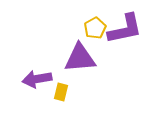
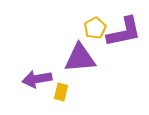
purple L-shape: moved 1 px left, 3 px down
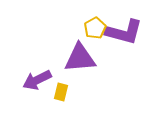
purple L-shape: rotated 27 degrees clockwise
purple arrow: moved 1 px down; rotated 16 degrees counterclockwise
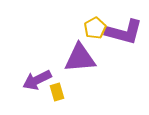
yellow rectangle: moved 4 px left; rotated 30 degrees counterclockwise
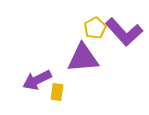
purple L-shape: rotated 33 degrees clockwise
purple triangle: moved 3 px right
yellow rectangle: rotated 24 degrees clockwise
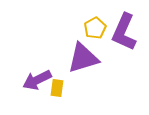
purple L-shape: rotated 66 degrees clockwise
purple triangle: rotated 12 degrees counterclockwise
yellow rectangle: moved 4 px up
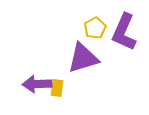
purple arrow: moved 4 px down; rotated 24 degrees clockwise
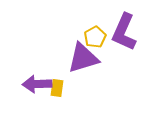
yellow pentagon: moved 9 px down
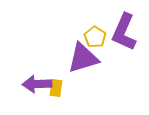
yellow pentagon: rotated 10 degrees counterclockwise
yellow rectangle: moved 1 px left
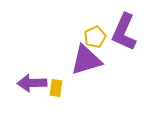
yellow pentagon: rotated 15 degrees clockwise
purple triangle: moved 3 px right, 2 px down
purple arrow: moved 5 px left, 1 px up
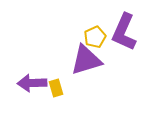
yellow rectangle: rotated 24 degrees counterclockwise
